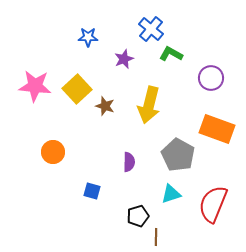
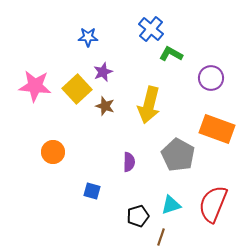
purple star: moved 21 px left, 13 px down
cyan triangle: moved 11 px down
brown line: moved 5 px right; rotated 18 degrees clockwise
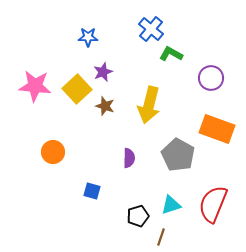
purple semicircle: moved 4 px up
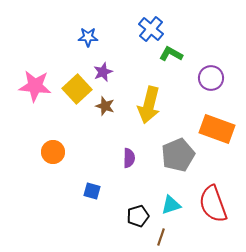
gray pentagon: rotated 20 degrees clockwise
red semicircle: rotated 42 degrees counterclockwise
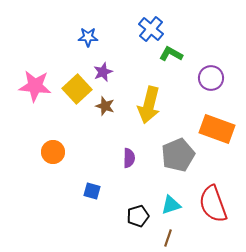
brown line: moved 7 px right, 1 px down
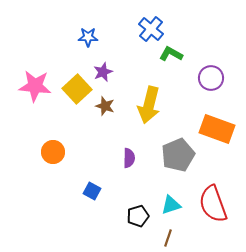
blue square: rotated 12 degrees clockwise
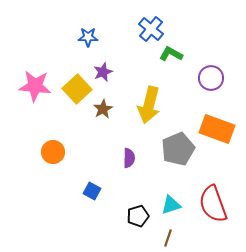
brown star: moved 2 px left, 3 px down; rotated 24 degrees clockwise
gray pentagon: moved 6 px up
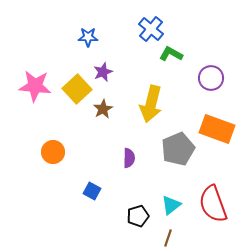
yellow arrow: moved 2 px right, 1 px up
cyan triangle: rotated 20 degrees counterclockwise
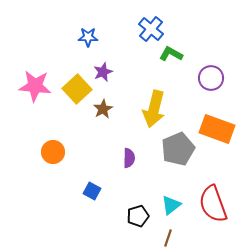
yellow arrow: moved 3 px right, 5 px down
